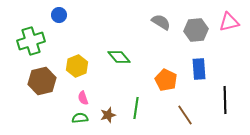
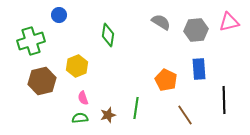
green diamond: moved 11 px left, 22 px up; rotated 50 degrees clockwise
black line: moved 1 px left
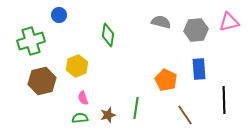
gray semicircle: rotated 18 degrees counterclockwise
